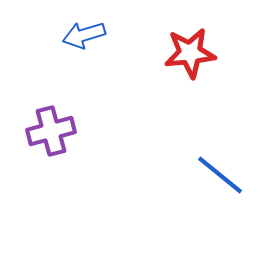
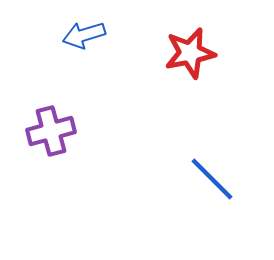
red star: rotated 6 degrees counterclockwise
blue line: moved 8 px left, 4 px down; rotated 6 degrees clockwise
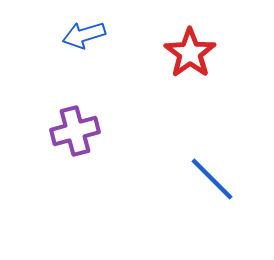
red star: rotated 24 degrees counterclockwise
purple cross: moved 24 px right
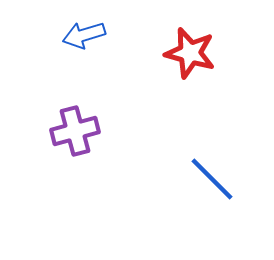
red star: rotated 21 degrees counterclockwise
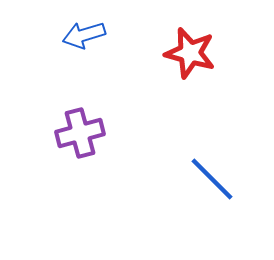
purple cross: moved 5 px right, 2 px down
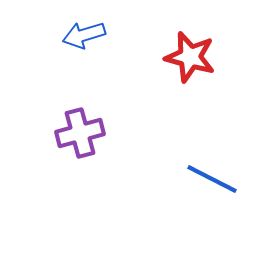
red star: moved 4 px down
blue line: rotated 18 degrees counterclockwise
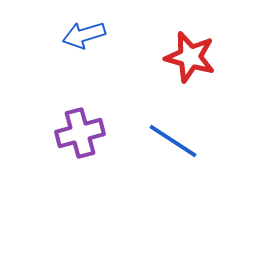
blue line: moved 39 px left, 38 px up; rotated 6 degrees clockwise
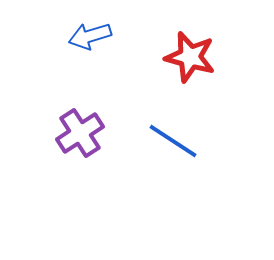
blue arrow: moved 6 px right, 1 px down
purple cross: rotated 18 degrees counterclockwise
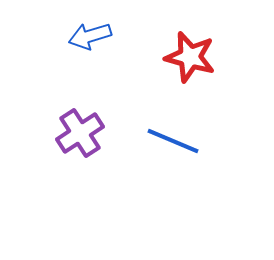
blue line: rotated 10 degrees counterclockwise
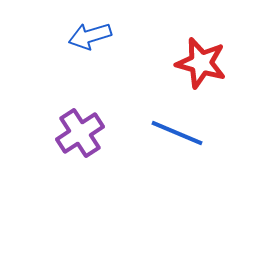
red star: moved 11 px right, 6 px down
blue line: moved 4 px right, 8 px up
